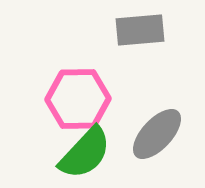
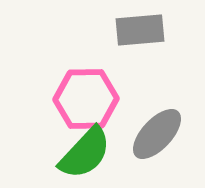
pink hexagon: moved 8 px right
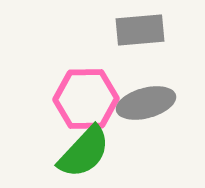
gray ellipse: moved 11 px left, 31 px up; rotated 32 degrees clockwise
green semicircle: moved 1 px left, 1 px up
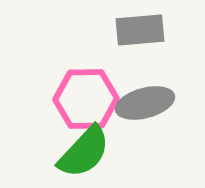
gray ellipse: moved 1 px left
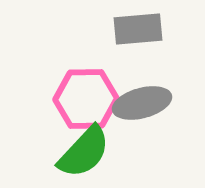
gray rectangle: moved 2 px left, 1 px up
gray ellipse: moved 3 px left
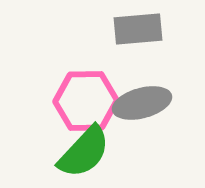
pink hexagon: moved 2 px down
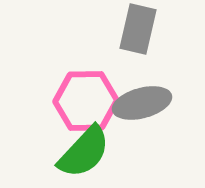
gray rectangle: rotated 72 degrees counterclockwise
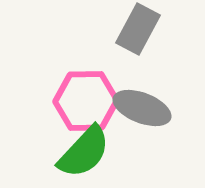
gray rectangle: rotated 15 degrees clockwise
gray ellipse: moved 5 px down; rotated 36 degrees clockwise
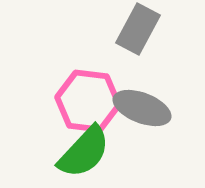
pink hexagon: moved 2 px right; rotated 8 degrees clockwise
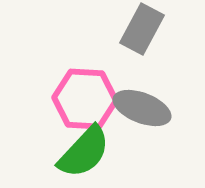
gray rectangle: moved 4 px right
pink hexagon: moved 3 px left, 2 px up; rotated 4 degrees counterclockwise
